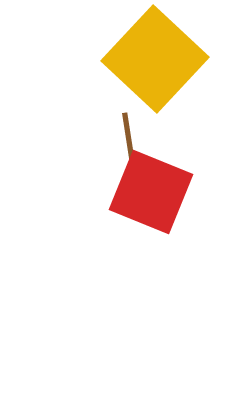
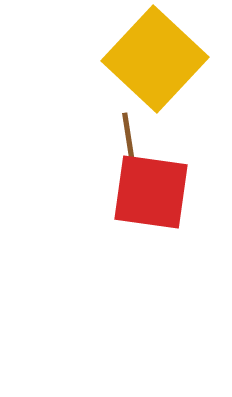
red square: rotated 14 degrees counterclockwise
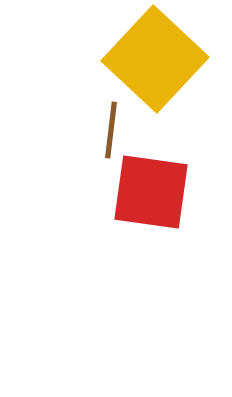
brown line: moved 18 px left, 11 px up; rotated 16 degrees clockwise
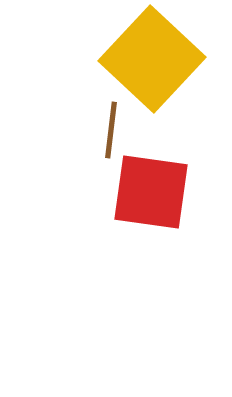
yellow square: moved 3 px left
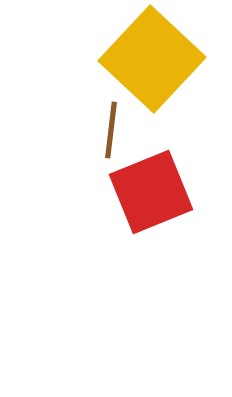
red square: rotated 30 degrees counterclockwise
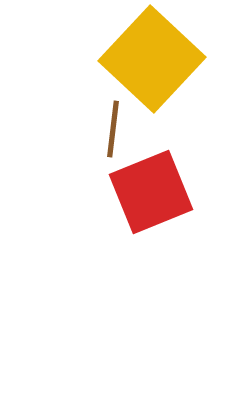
brown line: moved 2 px right, 1 px up
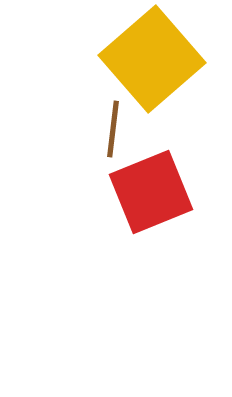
yellow square: rotated 6 degrees clockwise
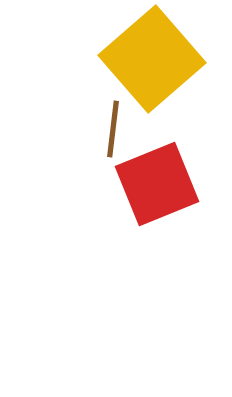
red square: moved 6 px right, 8 px up
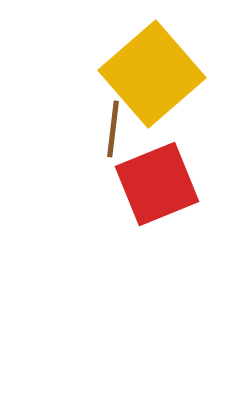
yellow square: moved 15 px down
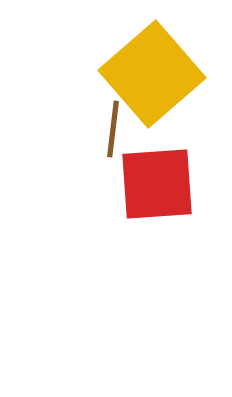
red square: rotated 18 degrees clockwise
